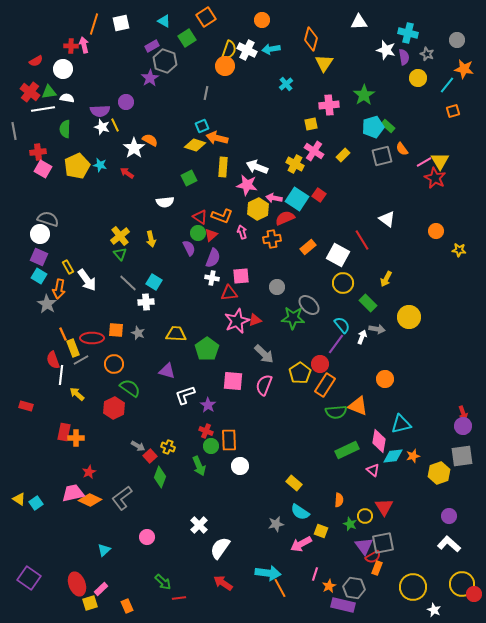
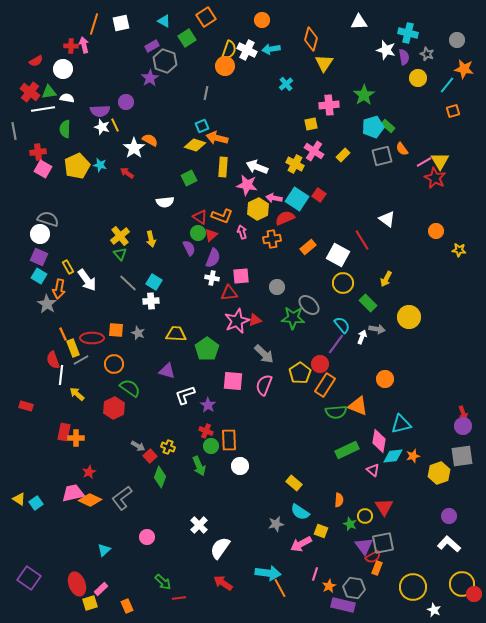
white cross at (146, 302): moved 5 px right, 1 px up
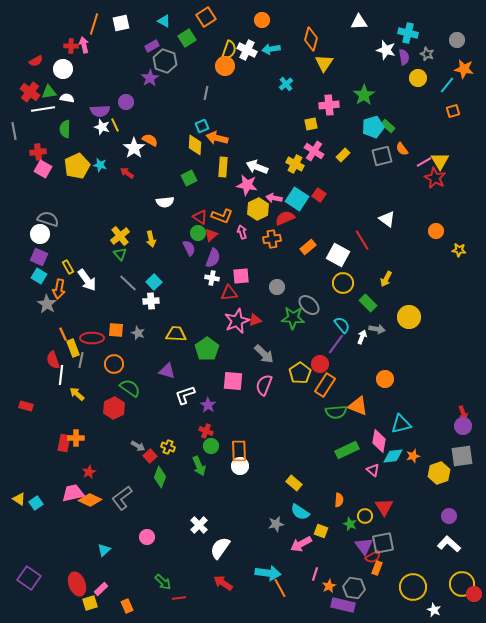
yellow diamond at (195, 145): rotated 75 degrees clockwise
cyan square at (154, 282): rotated 14 degrees clockwise
gray line at (81, 360): rotated 49 degrees counterclockwise
red rectangle at (64, 432): moved 11 px down
orange rectangle at (229, 440): moved 10 px right, 11 px down
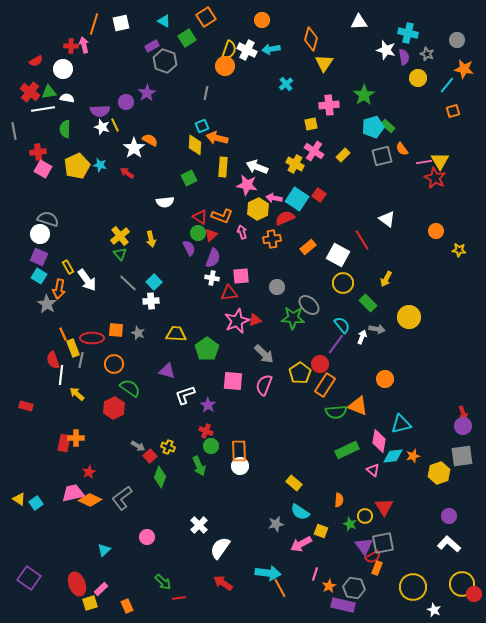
purple star at (150, 78): moved 3 px left, 15 px down
pink line at (424, 162): rotated 21 degrees clockwise
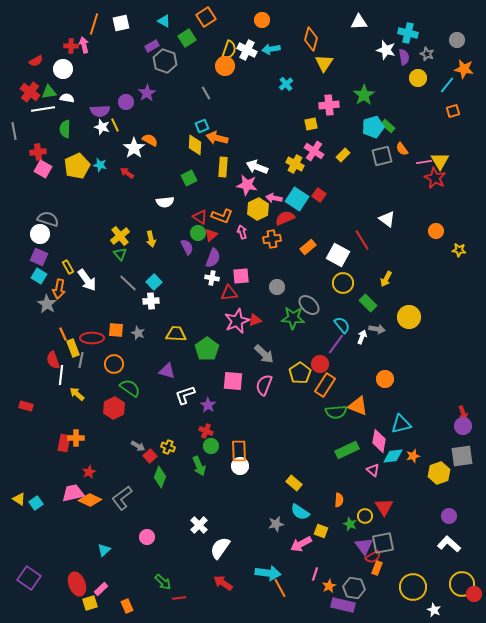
gray line at (206, 93): rotated 40 degrees counterclockwise
purple semicircle at (189, 248): moved 2 px left, 1 px up
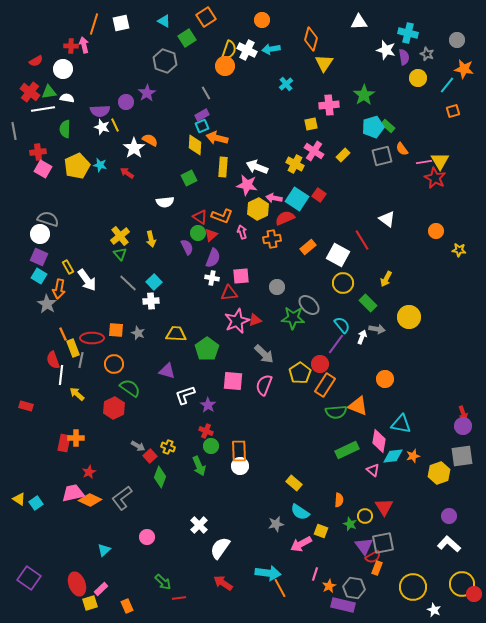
purple rectangle at (152, 46): moved 50 px right, 69 px down
cyan triangle at (401, 424): rotated 25 degrees clockwise
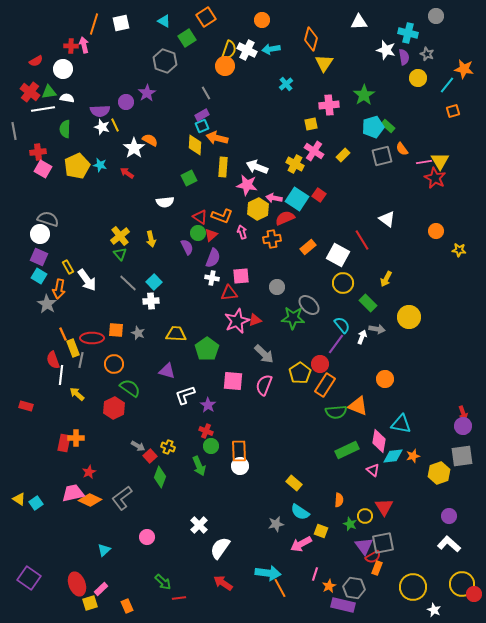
gray circle at (457, 40): moved 21 px left, 24 px up
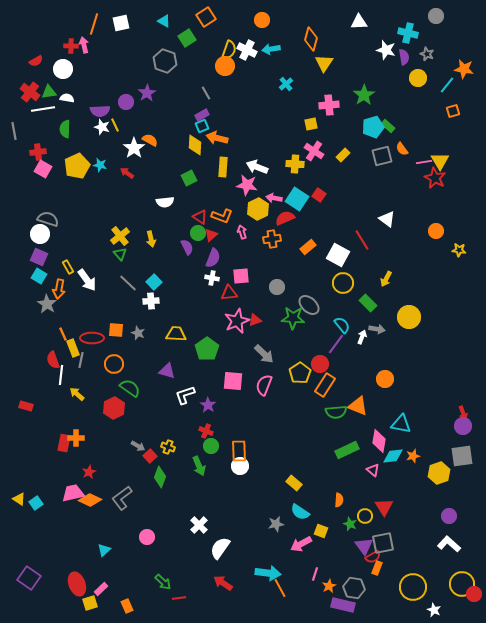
yellow cross at (295, 164): rotated 24 degrees counterclockwise
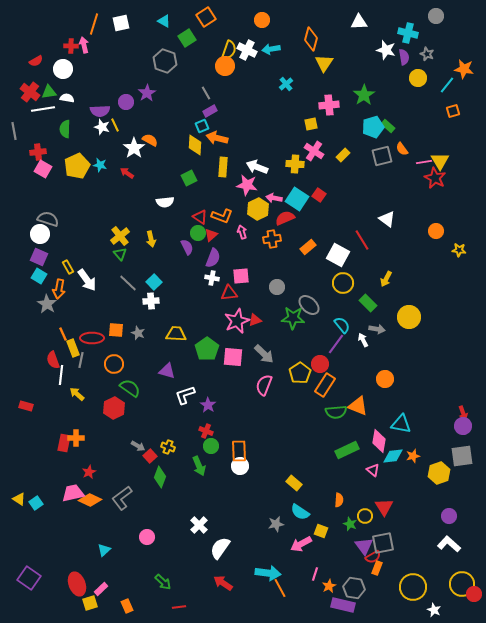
purple rectangle at (202, 115): moved 8 px right, 4 px up
white arrow at (362, 337): moved 1 px right, 3 px down; rotated 48 degrees counterclockwise
pink square at (233, 381): moved 24 px up
red line at (179, 598): moved 9 px down
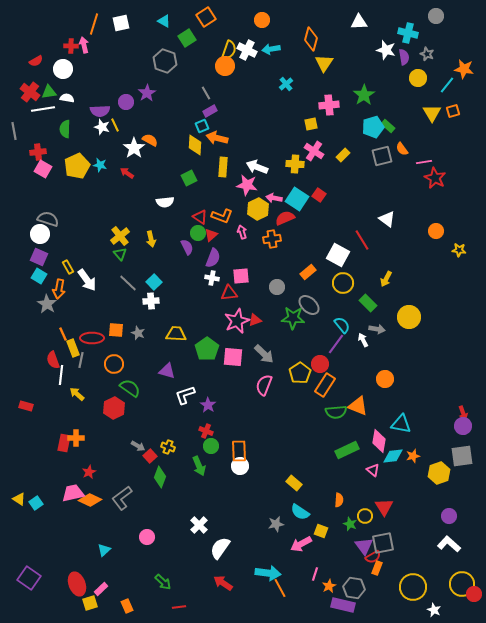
yellow triangle at (440, 161): moved 8 px left, 48 px up
orange rectangle at (308, 247): moved 25 px down
